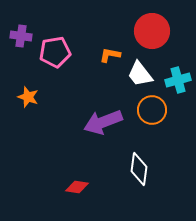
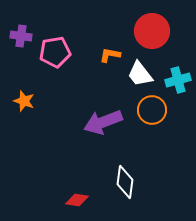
orange star: moved 4 px left, 4 px down
white diamond: moved 14 px left, 13 px down
red diamond: moved 13 px down
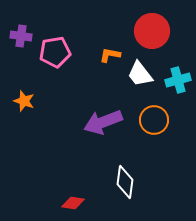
orange circle: moved 2 px right, 10 px down
red diamond: moved 4 px left, 3 px down
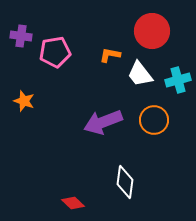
red diamond: rotated 35 degrees clockwise
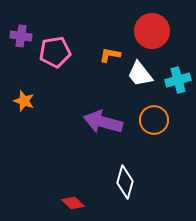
purple arrow: rotated 36 degrees clockwise
white diamond: rotated 8 degrees clockwise
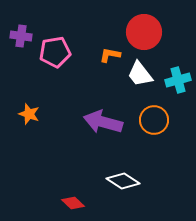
red circle: moved 8 px left, 1 px down
orange star: moved 5 px right, 13 px down
white diamond: moved 2 px left, 1 px up; rotated 72 degrees counterclockwise
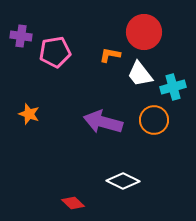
cyan cross: moved 5 px left, 7 px down
white diamond: rotated 8 degrees counterclockwise
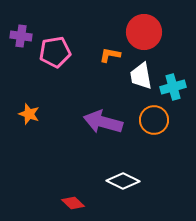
white trapezoid: moved 1 px right, 2 px down; rotated 28 degrees clockwise
